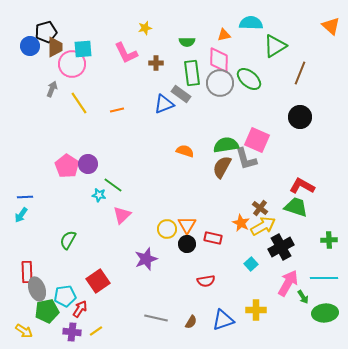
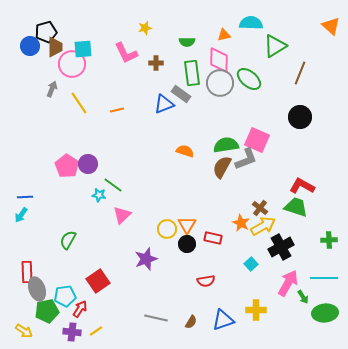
gray L-shape at (246, 159): rotated 95 degrees counterclockwise
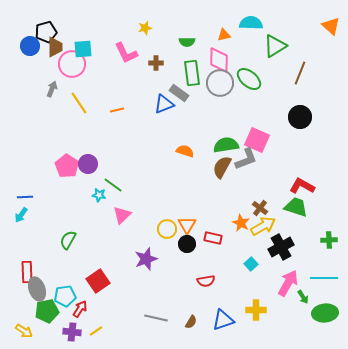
gray rectangle at (181, 94): moved 2 px left, 1 px up
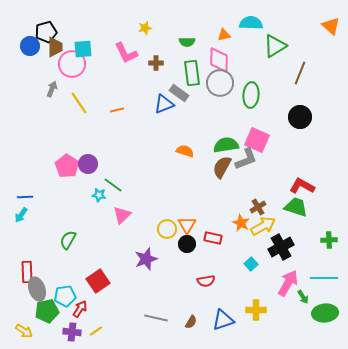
green ellipse at (249, 79): moved 2 px right, 16 px down; rotated 55 degrees clockwise
brown cross at (260, 208): moved 2 px left, 1 px up; rotated 21 degrees clockwise
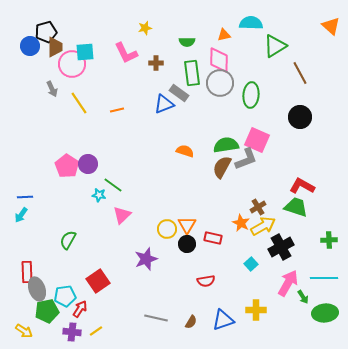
cyan square at (83, 49): moved 2 px right, 3 px down
brown line at (300, 73): rotated 50 degrees counterclockwise
gray arrow at (52, 89): rotated 133 degrees clockwise
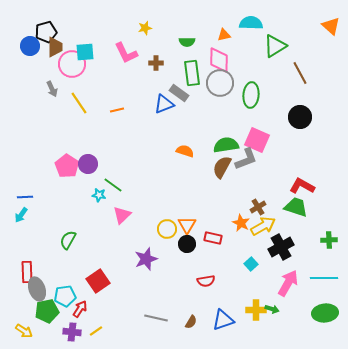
green arrow at (303, 297): moved 31 px left, 12 px down; rotated 40 degrees counterclockwise
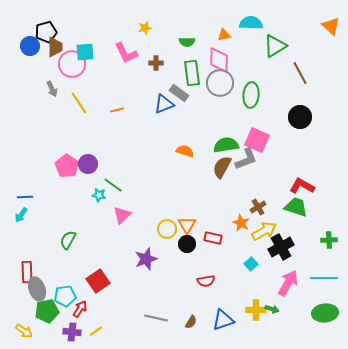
yellow arrow at (263, 226): moved 1 px right, 5 px down
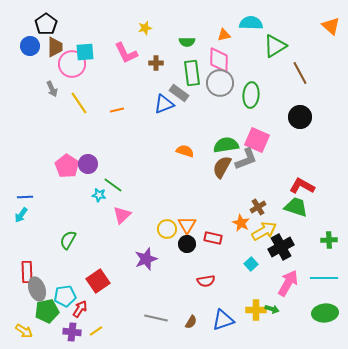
black pentagon at (46, 32): moved 8 px up; rotated 20 degrees counterclockwise
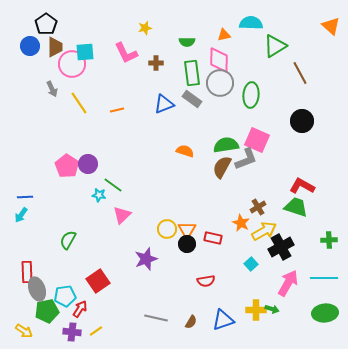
gray rectangle at (179, 93): moved 13 px right, 6 px down
black circle at (300, 117): moved 2 px right, 4 px down
orange triangle at (187, 225): moved 5 px down
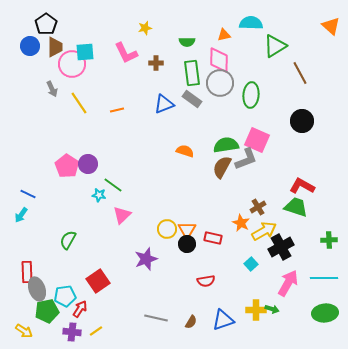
blue line at (25, 197): moved 3 px right, 3 px up; rotated 28 degrees clockwise
